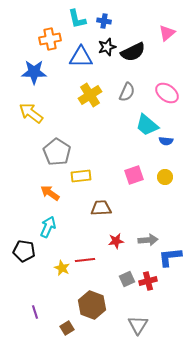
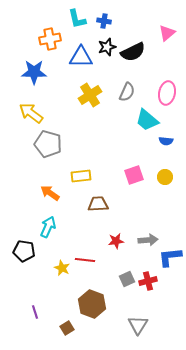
pink ellipse: rotated 65 degrees clockwise
cyan trapezoid: moved 5 px up
gray pentagon: moved 9 px left, 8 px up; rotated 16 degrees counterclockwise
brown trapezoid: moved 3 px left, 4 px up
red line: rotated 12 degrees clockwise
brown hexagon: moved 1 px up
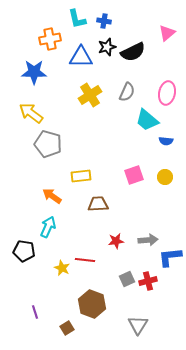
orange arrow: moved 2 px right, 3 px down
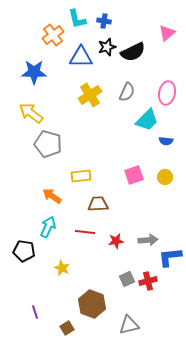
orange cross: moved 3 px right, 4 px up; rotated 25 degrees counterclockwise
cyan trapezoid: rotated 85 degrees counterclockwise
red line: moved 28 px up
gray triangle: moved 9 px left; rotated 45 degrees clockwise
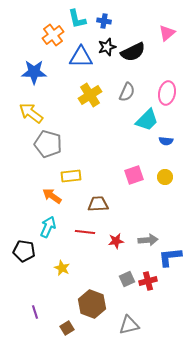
yellow rectangle: moved 10 px left
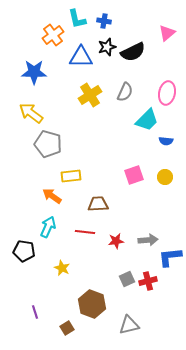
gray semicircle: moved 2 px left
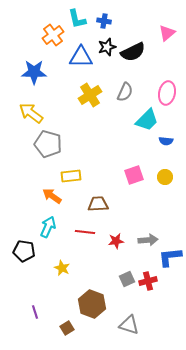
gray triangle: rotated 30 degrees clockwise
